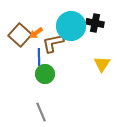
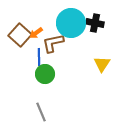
cyan circle: moved 3 px up
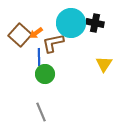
yellow triangle: moved 2 px right
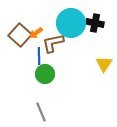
blue line: moved 1 px up
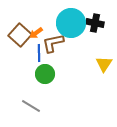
blue line: moved 3 px up
gray line: moved 10 px left, 6 px up; rotated 36 degrees counterclockwise
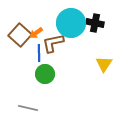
gray line: moved 3 px left, 2 px down; rotated 18 degrees counterclockwise
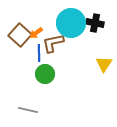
gray line: moved 2 px down
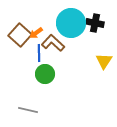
brown L-shape: rotated 55 degrees clockwise
yellow triangle: moved 3 px up
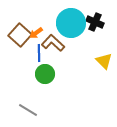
black cross: moved 1 px up; rotated 12 degrees clockwise
yellow triangle: rotated 18 degrees counterclockwise
gray line: rotated 18 degrees clockwise
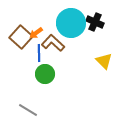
brown square: moved 1 px right, 2 px down
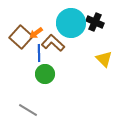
yellow triangle: moved 2 px up
